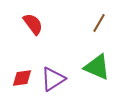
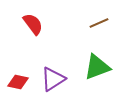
brown line: rotated 36 degrees clockwise
green triangle: rotated 44 degrees counterclockwise
red diamond: moved 4 px left, 4 px down; rotated 20 degrees clockwise
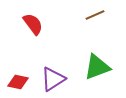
brown line: moved 4 px left, 8 px up
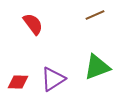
red diamond: rotated 10 degrees counterclockwise
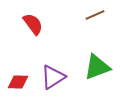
purple triangle: moved 2 px up
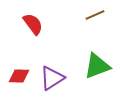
green triangle: moved 1 px up
purple triangle: moved 1 px left, 1 px down
red diamond: moved 1 px right, 6 px up
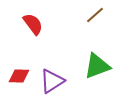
brown line: rotated 18 degrees counterclockwise
purple triangle: moved 3 px down
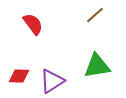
green triangle: rotated 12 degrees clockwise
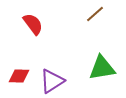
brown line: moved 1 px up
green triangle: moved 5 px right, 2 px down
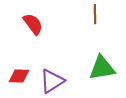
brown line: rotated 48 degrees counterclockwise
